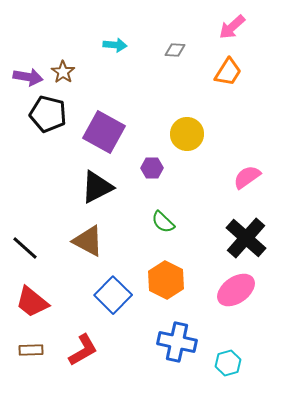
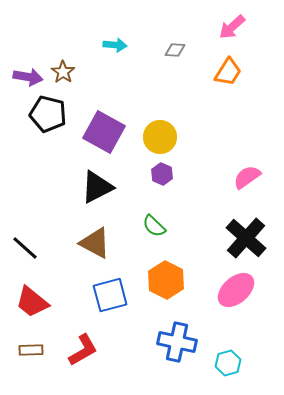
yellow circle: moved 27 px left, 3 px down
purple hexagon: moved 10 px right, 6 px down; rotated 25 degrees clockwise
green semicircle: moved 9 px left, 4 px down
brown triangle: moved 7 px right, 2 px down
pink ellipse: rotated 6 degrees counterclockwise
blue square: moved 3 px left; rotated 30 degrees clockwise
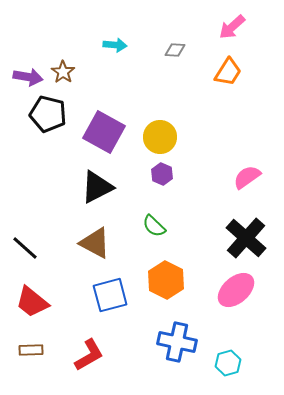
red L-shape: moved 6 px right, 5 px down
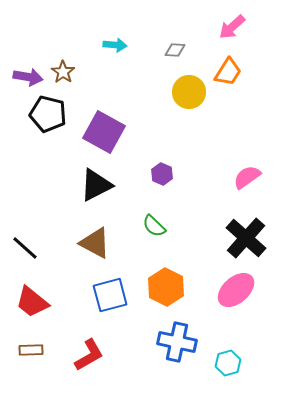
yellow circle: moved 29 px right, 45 px up
black triangle: moved 1 px left, 2 px up
orange hexagon: moved 7 px down
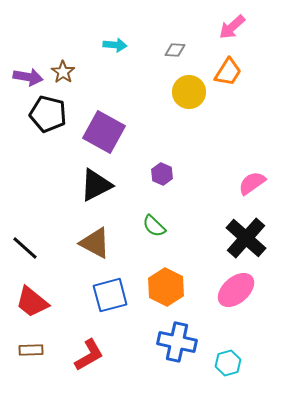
pink semicircle: moved 5 px right, 6 px down
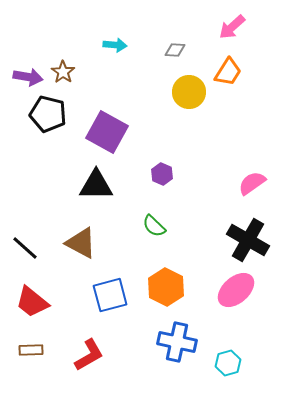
purple square: moved 3 px right
black triangle: rotated 27 degrees clockwise
black cross: moved 2 px right, 2 px down; rotated 12 degrees counterclockwise
brown triangle: moved 14 px left
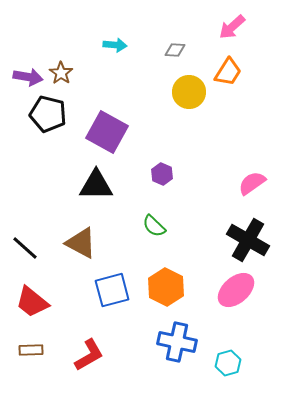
brown star: moved 2 px left, 1 px down
blue square: moved 2 px right, 5 px up
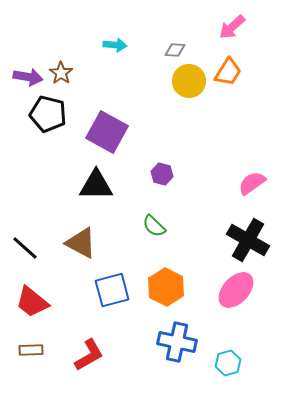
yellow circle: moved 11 px up
purple hexagon: rotated 10 degrees counterclockwise
pink ellipse: rotated 6 degrees counterclockwise
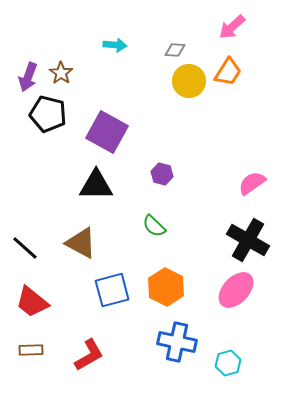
purple arrow: rotated 100 degrees clockwise
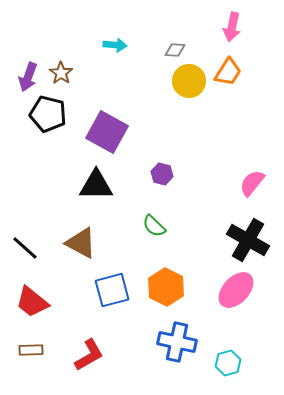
pink arrow: rotated 36 degrees counterclockwise
pink semicircle: rotated 16 degrees counterclockwise
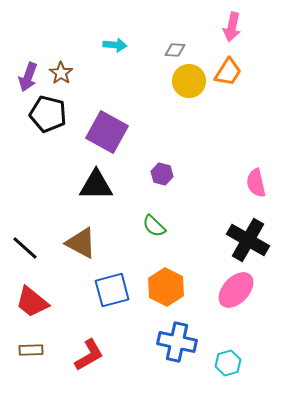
pink semicircle: moved 4 px right; rotated 52 degrees counterclockwise
